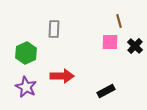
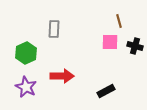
black cross: rotated 28 degrees counterclockwise
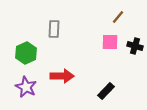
brown line: moved 1 px left, 4 px up; rotated 56 degrees clockwise
black rectangle: rotated 18 degrees counterclockwise
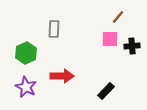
pink square: moved 3 px up
black cross: moved 3 px left; rotated 21 degrees counterclockwise
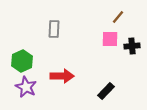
green hexagon: moved 4 px left, 8 px down
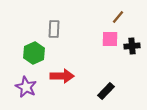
green hexagon: moved 12 px right, 8 px up
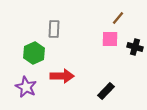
brown line: moved 1 px down
black cross: moved 3 px right, 1 px down; rotated 21 degrees clockwise
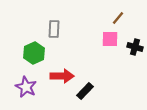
black rectangle: moved 21 px left
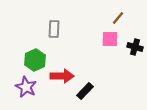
green hexagon: moved 1 px right, 7 px down
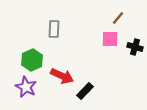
green hexagon: moved 3 px left
red arrow: rotated 25 degrees clockwise
